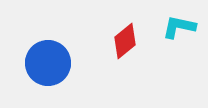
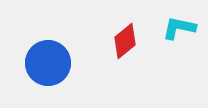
cyan L-shape: moved 1 px down
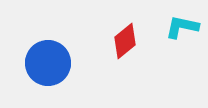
cyan L-shape: moved 3 px right, 1 px up
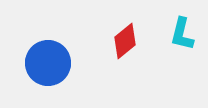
cyan L-shape: moved 7 px down; rotated 88 degrees counterclockwise
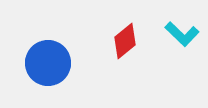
cyan L-shape: rotated 60 degrees counterclockwise
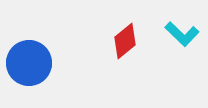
blue circle: moved 19 px left
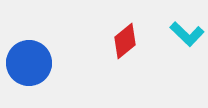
cyan L-shape: moved 5 px right
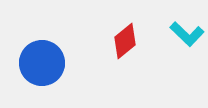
blue circle: moved 13 px right
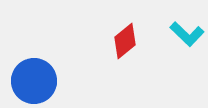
blue circle: moved 8 px left, 18 px down
